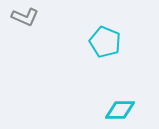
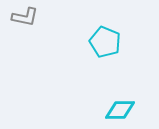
gray L-shape: rotated 12 degrees counterclockwise
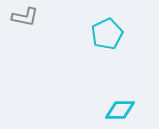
cyan pentagon: moved 2 px right, 8 px up; rotated 24 degrees clockwise
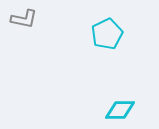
gray L-shape: moved 1 px left, 2 px down
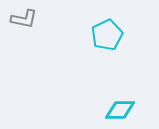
cyan pentagon: moved 1 px down
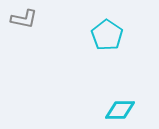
cyan pentagon: rotated 12 degrees counterclockwise
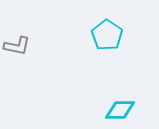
gray L-shape: moved 7 px left, 27 px down
